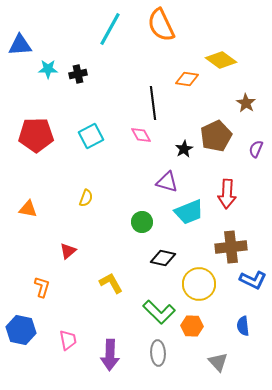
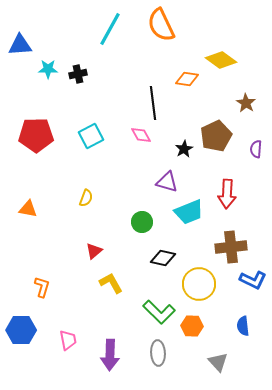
purple semicircle: rotated 18 degrees counterclockwise
red triangle: moved 26 px right
blue hexagon: rotated 12 degrees counterclockwise
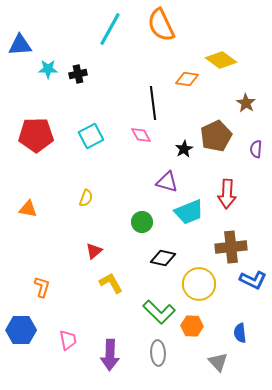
blue semicircle: moved 3 px left, 7 px down
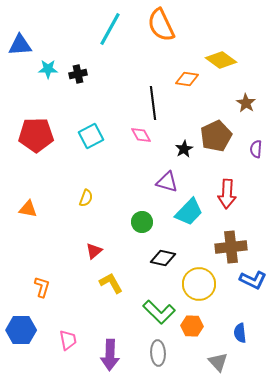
cyan trapezoid: rotated 24 degrees counterclockwise
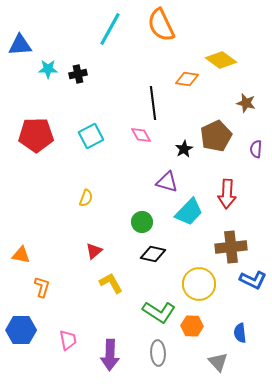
brown star: rotated 18 degrees counterclockwise
orange triangle: moved 7 px left, 46 px down
black diamond: moved 10 px left, 4 px up
green L-shape: rotated 12 degrees counterclockwise
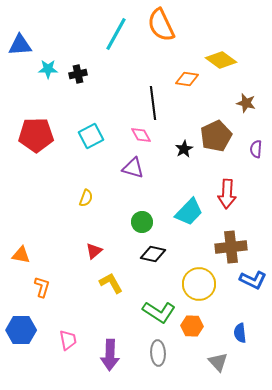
cyan line: moved 6 px right, 5 px down
purple triangle: moved 34 px left, 14 px up
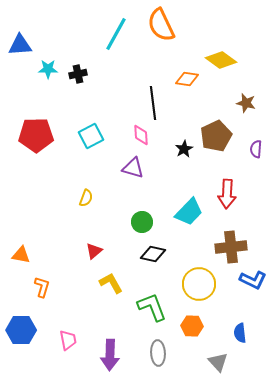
pink diamond: rotated 25 degrees clockwise
green L-shape: moved 7 px left, 5 px up; rotated 144 degrees counterclockwise
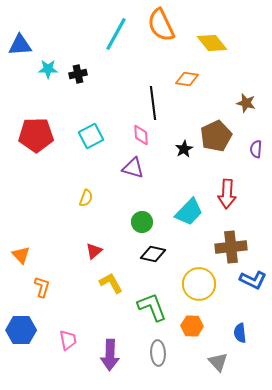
yellow diamond: moved 9 px left, 17 px up; rotated 16 degrees clockwise
orange triangle: rotated 36 degrees clockwise
